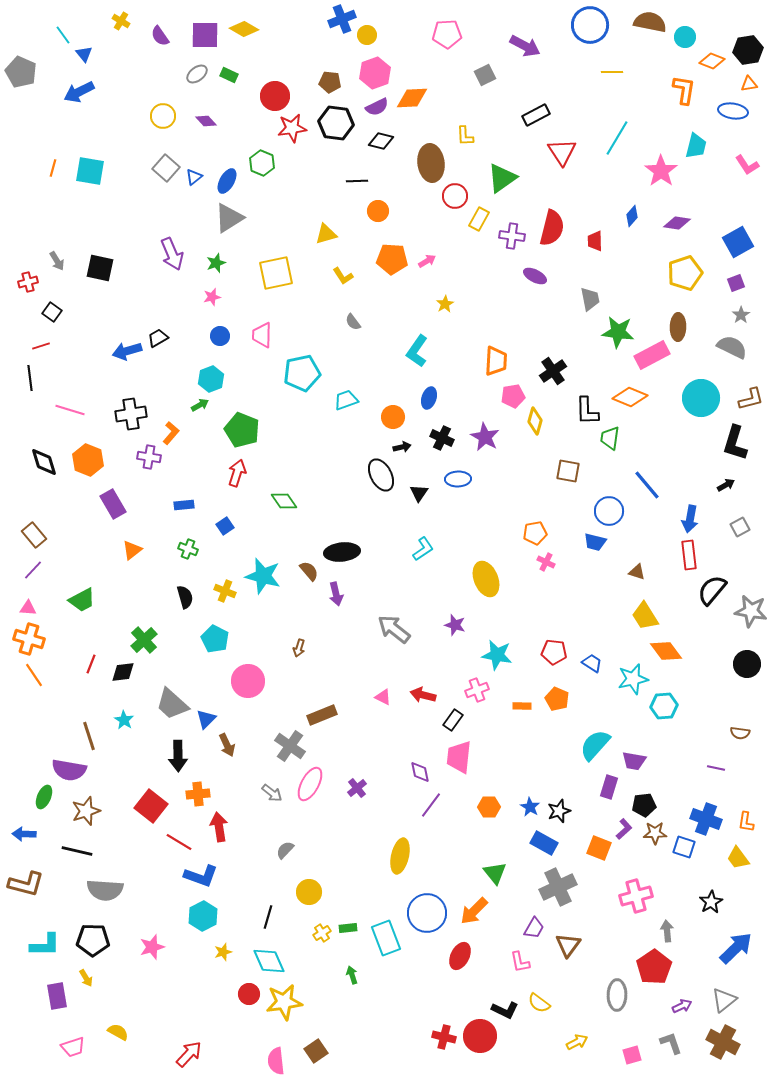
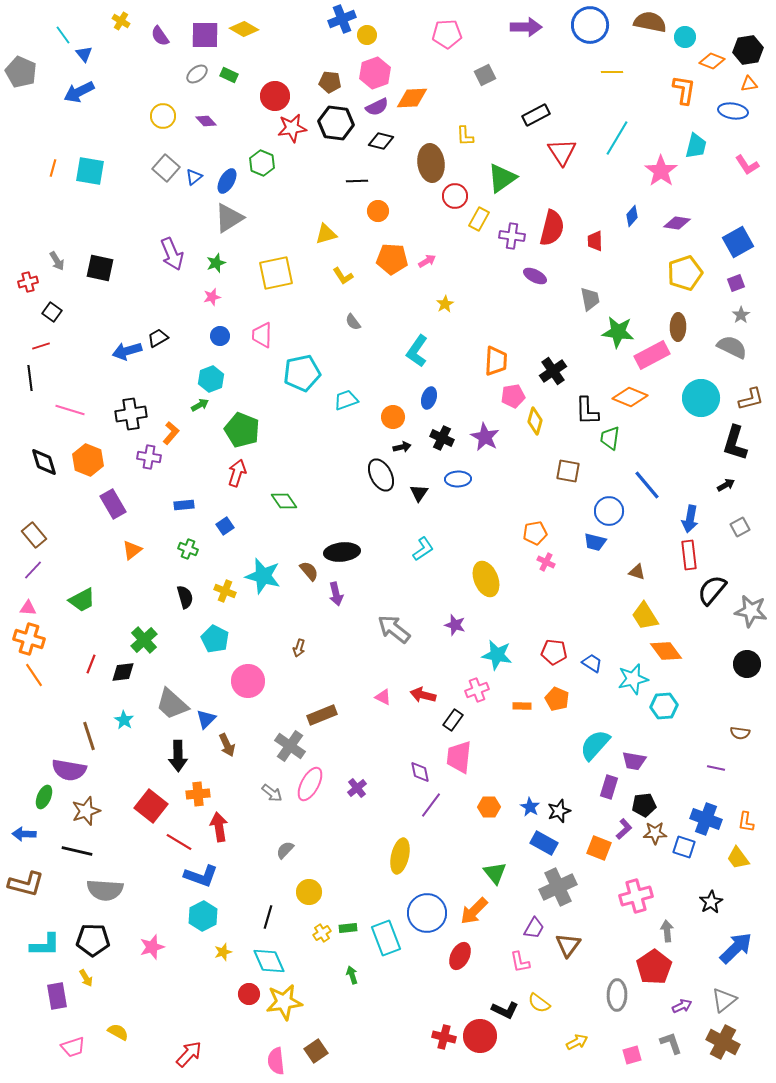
purple arrow at (525, 46): moved 1 px right, 19 px up; rotated 28 degrees counterclockwise
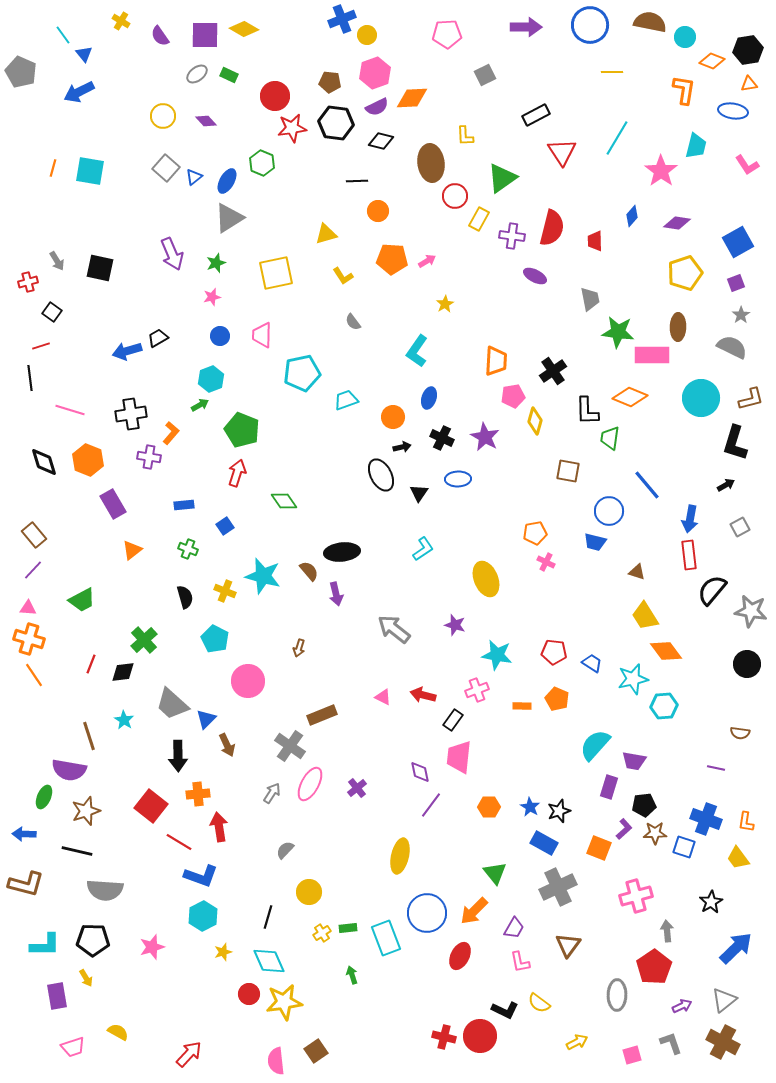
pink rectangle at (652, 355): rotated 28 degrees clockwise
gray arrow at (272, 793): rotated 95 degrees counterclockwise
purple trapezoid at (534, 928): moved 20 px left
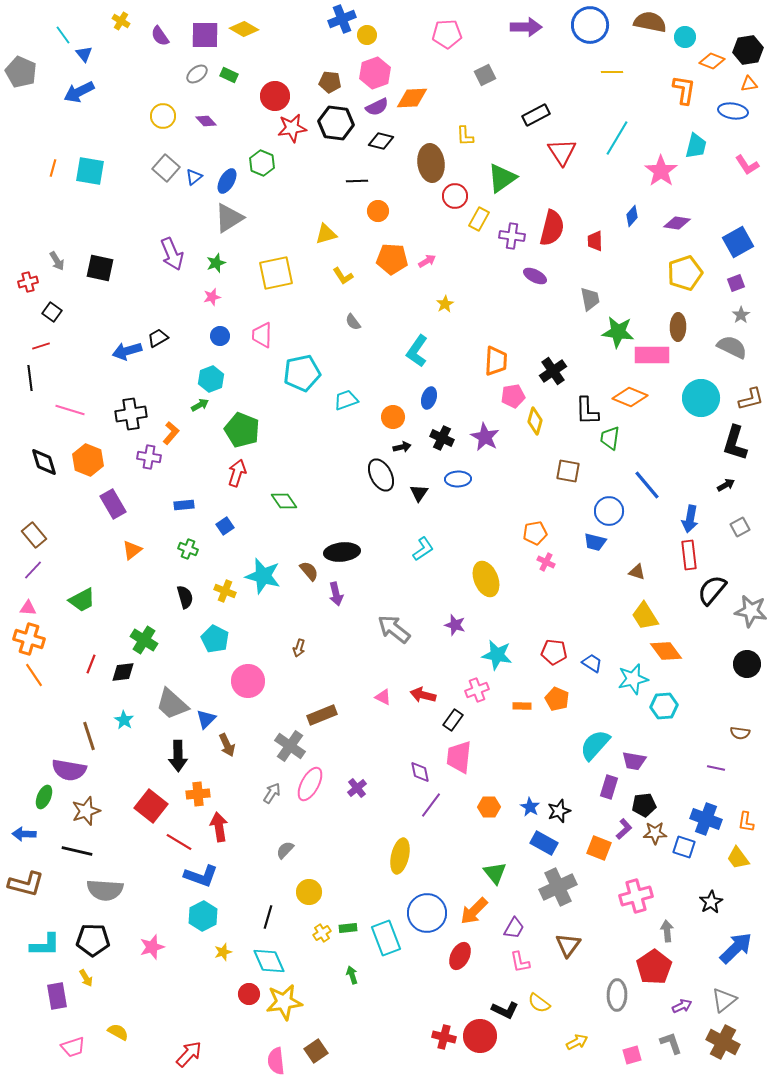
green cross at (144, 640): rotated 16 degrees counterclockwise
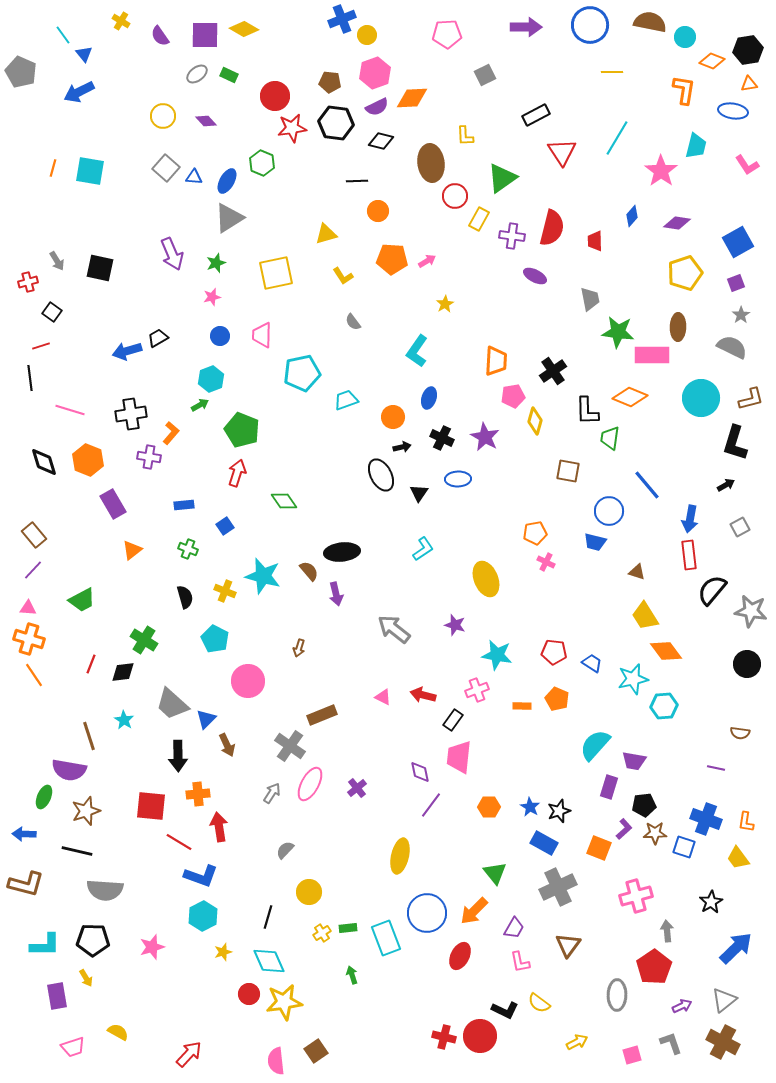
blue triangle at (194, 177): rotated 42 degrees clockwise
red square at (151, 806): rotated 32 degrees counterclockwise
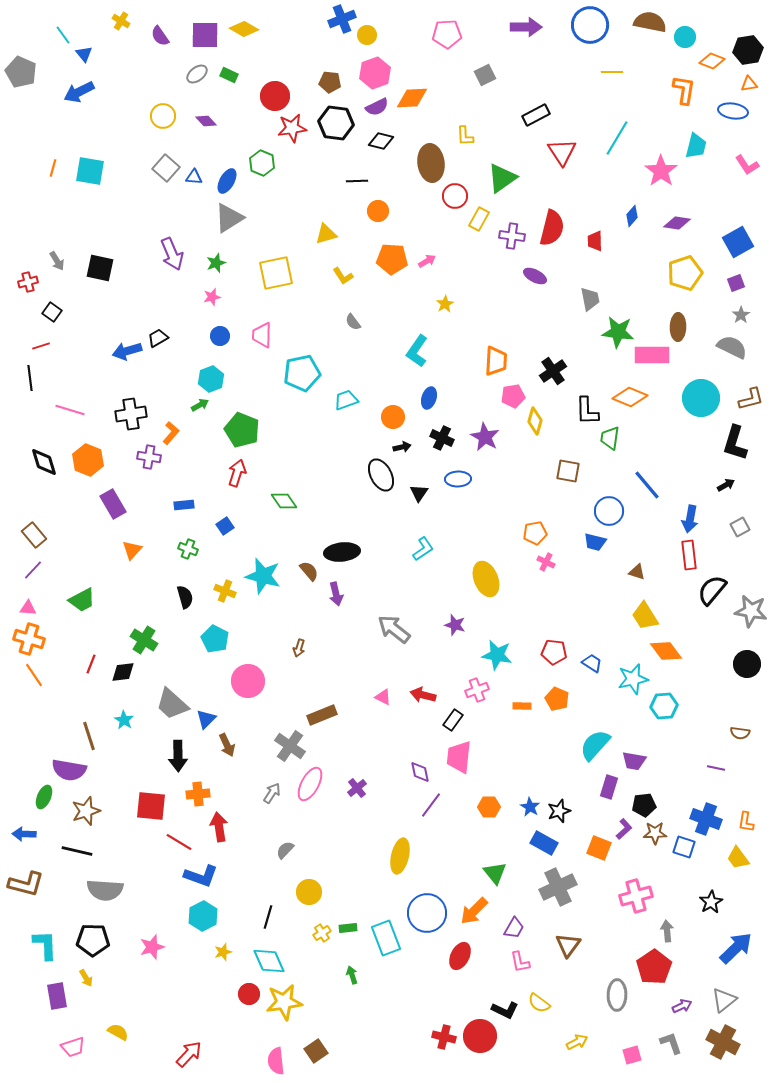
orange triangle at (132, 550): rotated 10 degrees counterclockwise
cyan L-shape at (45, 945): rotated 92 degrees counterclockwise
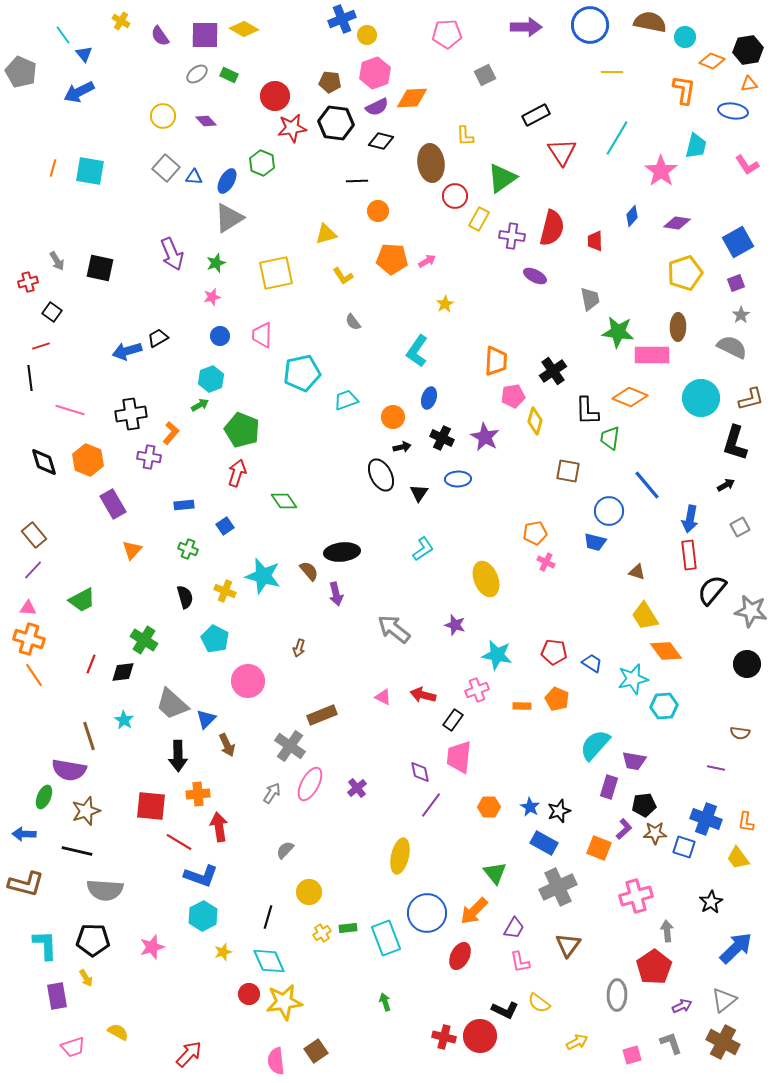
green arrow at (352, 975): moved 33 px right, 27 px down
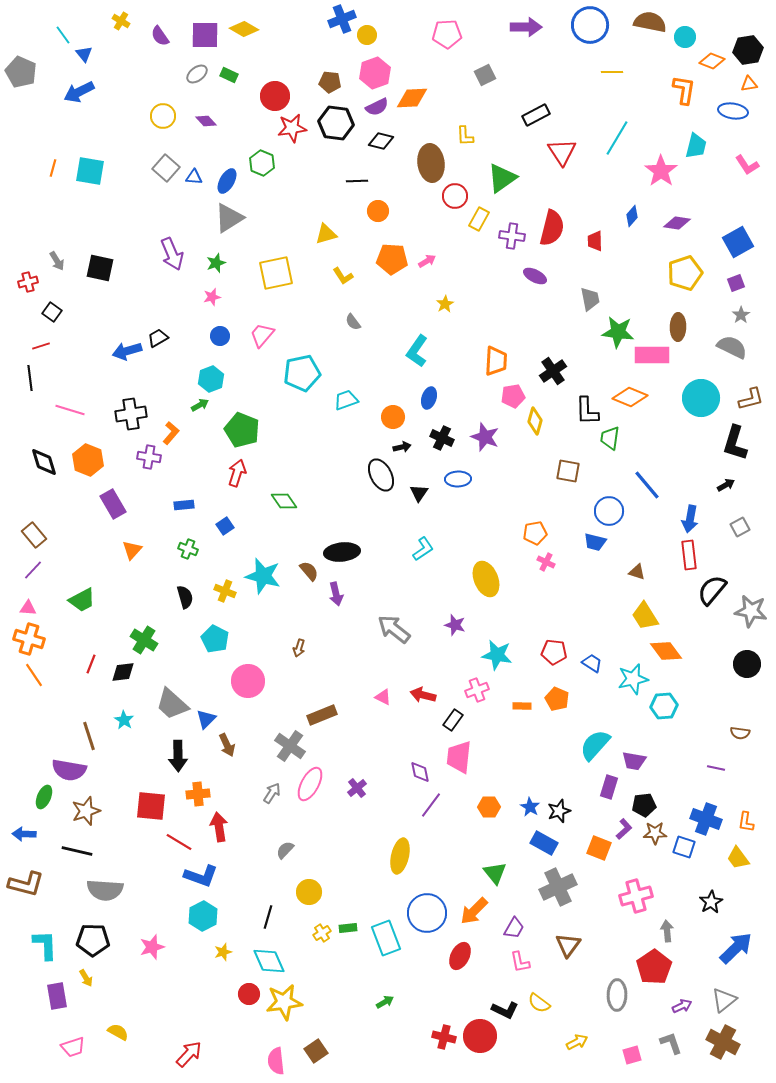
pink trapezoid at (262, 335): rotated 40 degrees clockwise
purple star at (485, 437): rotated 8 degrees counterclockwise
green arrow at (385, 1002): rotated 78 degrees clockwise
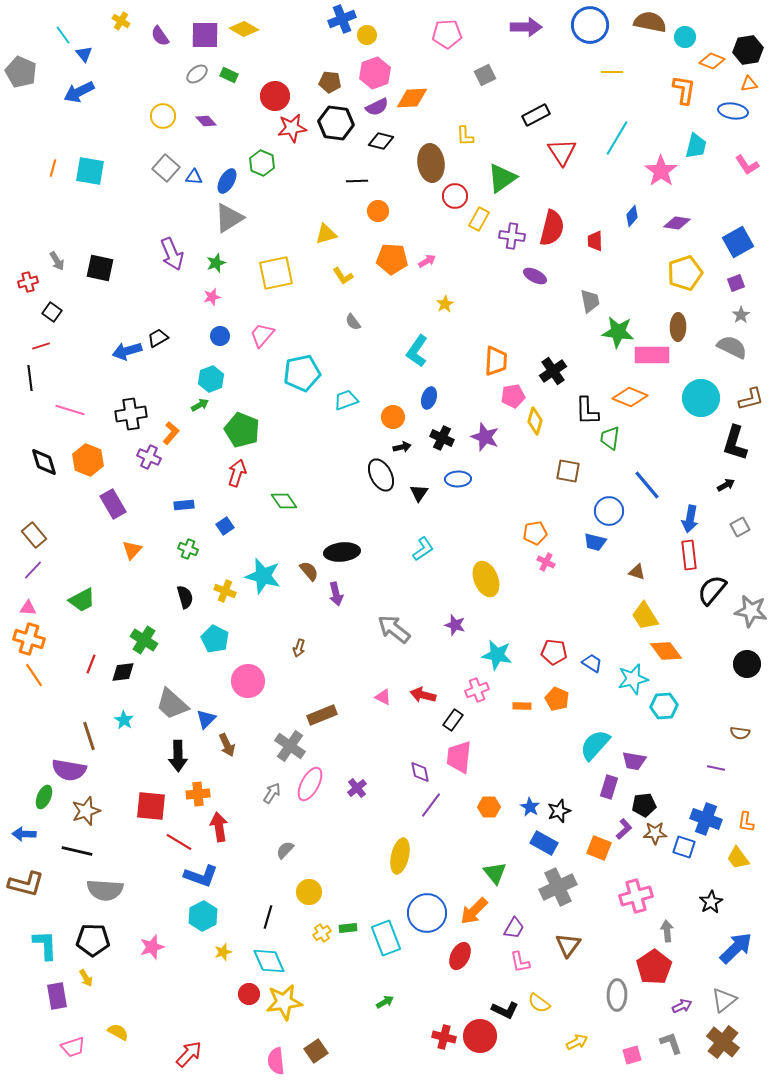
gray trapezoid at (590, 299): moved 2 px down
purple cross at (149, 457): rotated 15 degrees clockwise
brown cross at (723, 1042): rotated 12 degrees clockwise
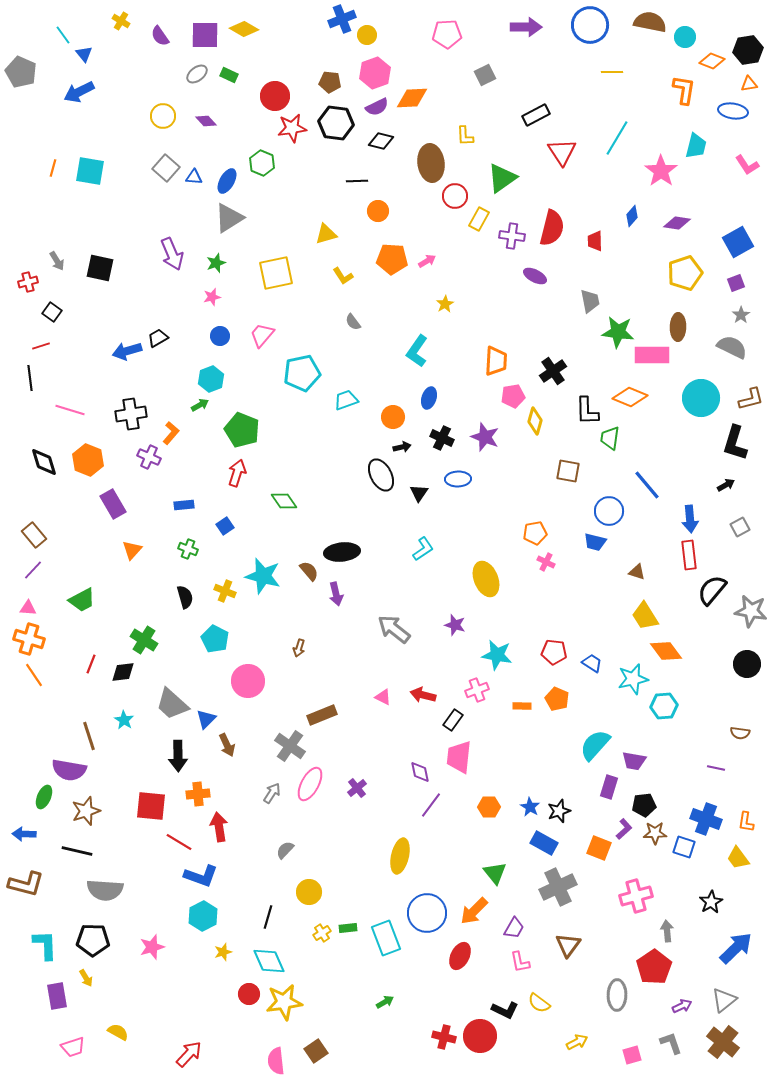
blue arrow at (690, 519): rotated 16 degrees counterclockwise
